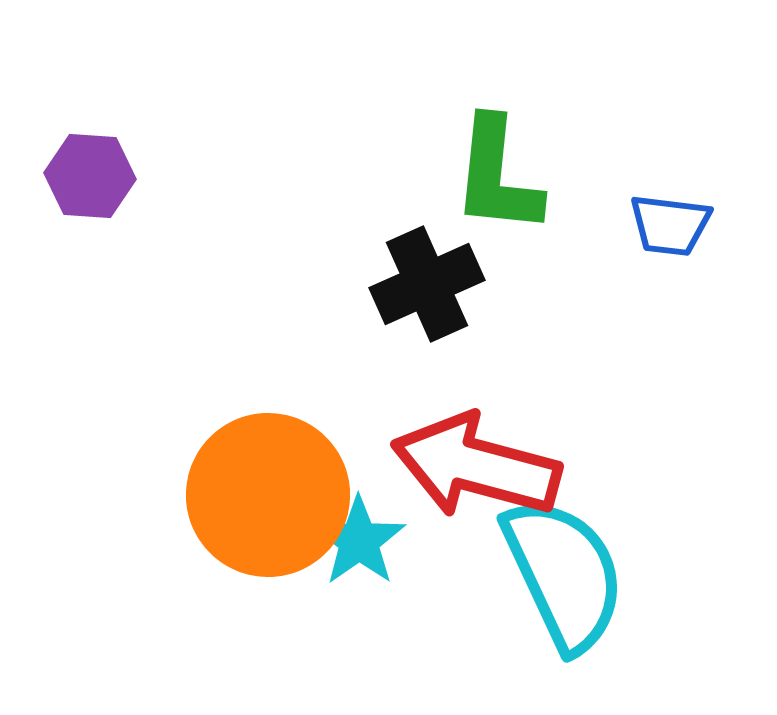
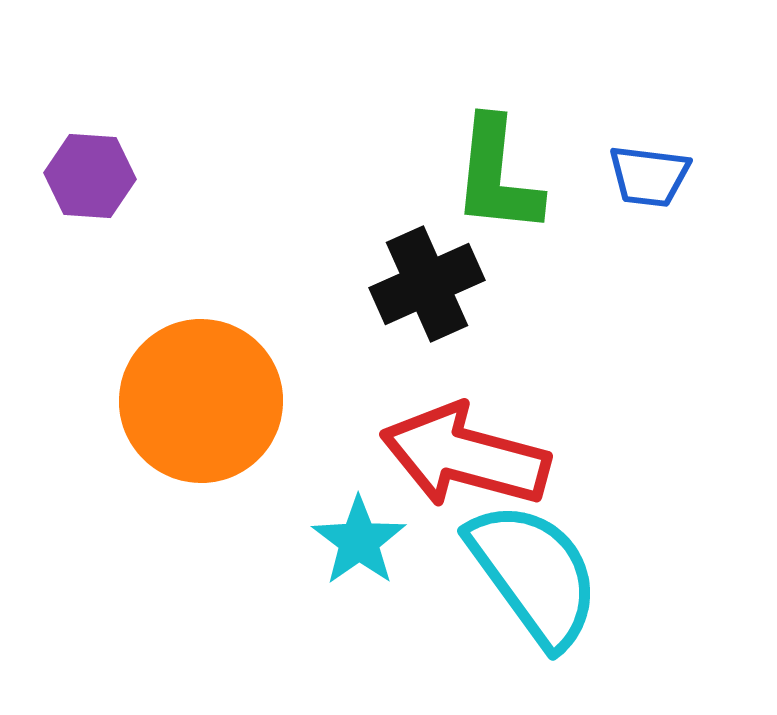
blue trapezoid: moved 21 px left, 49 px up
red arrow: moved 11 px left, 10 px up
orange circle: moved 67 px left, 94 px up
cyan semicircle: moved 30 px left; rotated 11 degrees counterclockwise
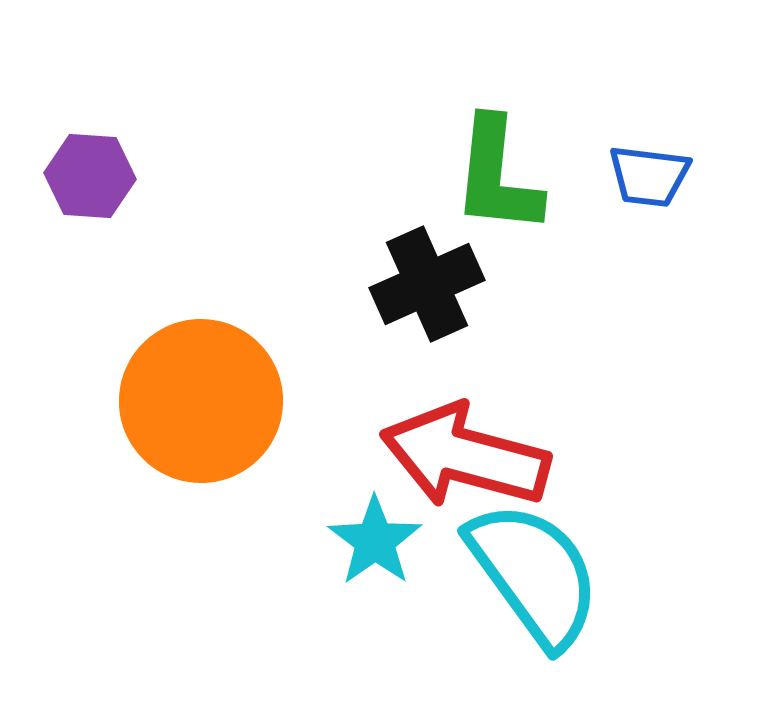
cyan star: moved 16 px right
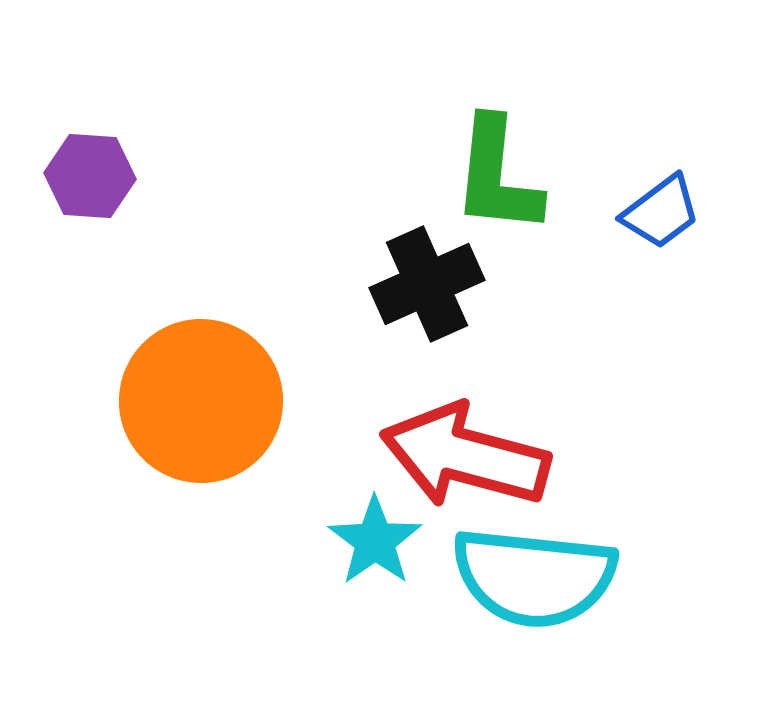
blue trapezoid: moved 12 px right, 36 px down; rotated 44 degrees counterclockwise
cyan semicircle: moved 3 px down; rotated 132 degrees clockwise
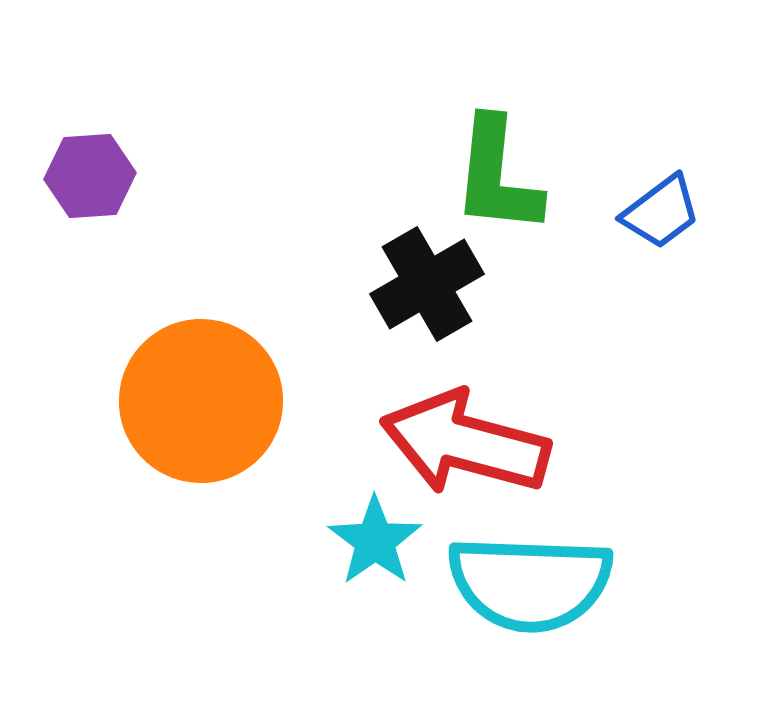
purple hexagon: rotated 8 degrees counterclockwise
black cross: rotated 6 degrees counterclockwise
red arrow: moved 13 px up
cyan semicircle: moved 4 px left, 6 px down; rotated 4 degrees counterclockwise
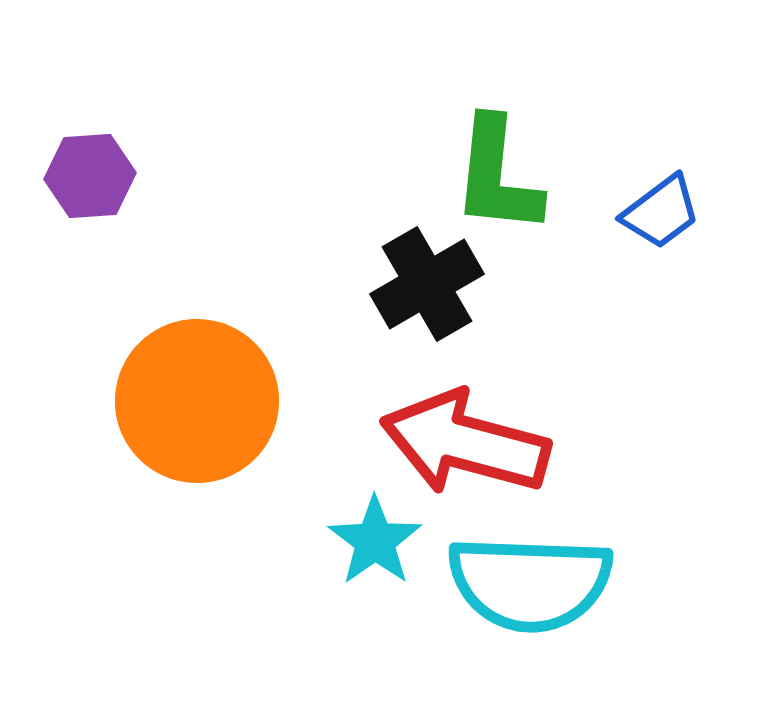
orange circle: moved 4 px left
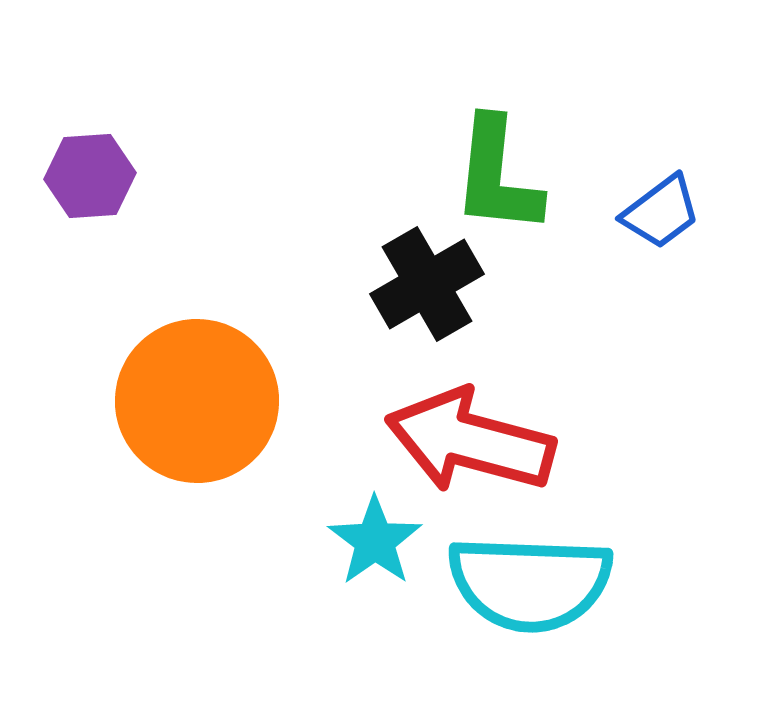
red arrow: moved 5 px right, 2 px up
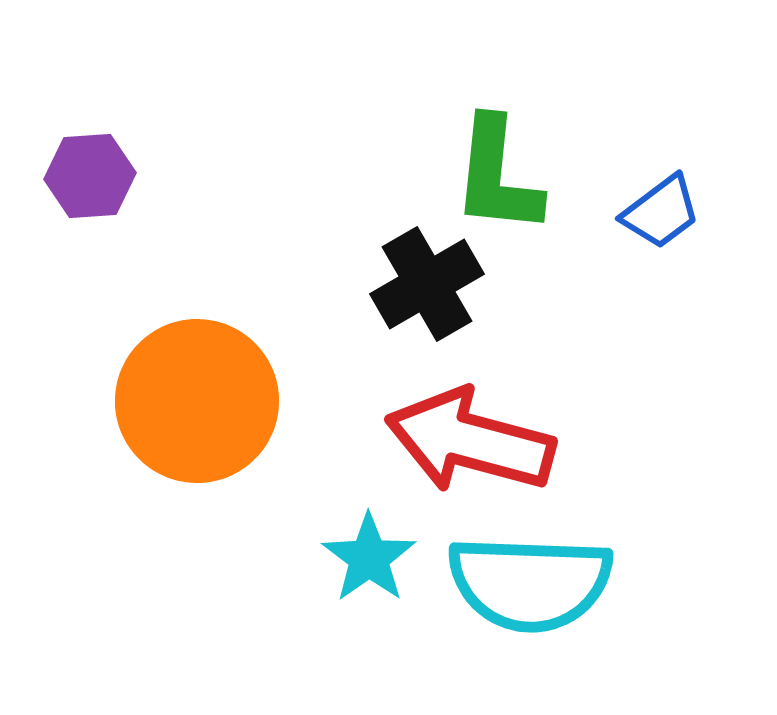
cyan star: moved 6 px left, 17 px down
